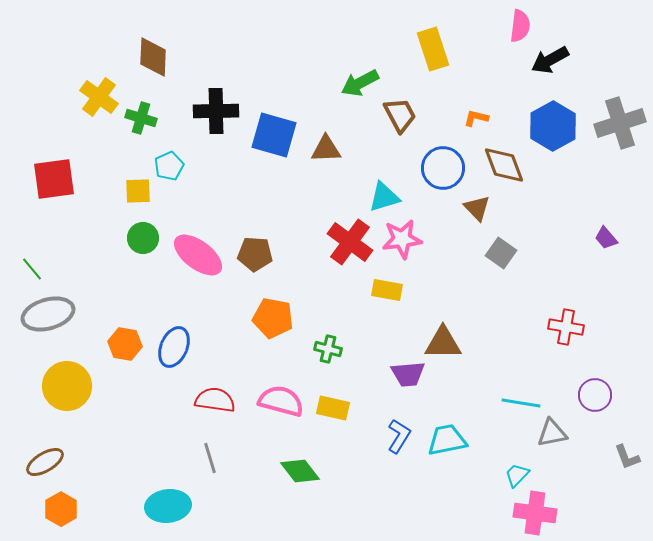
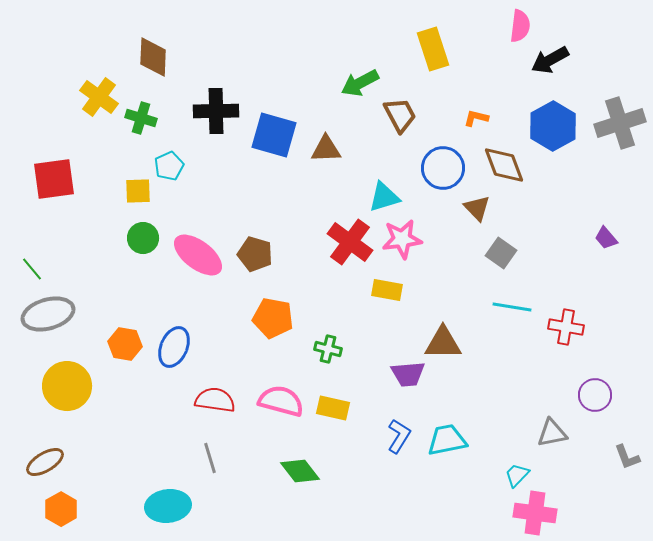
brown pentagon at (255, 254): rotated 12 degrees clockwise
cyan line at (521, 403): moved 9 px left, 96 px up
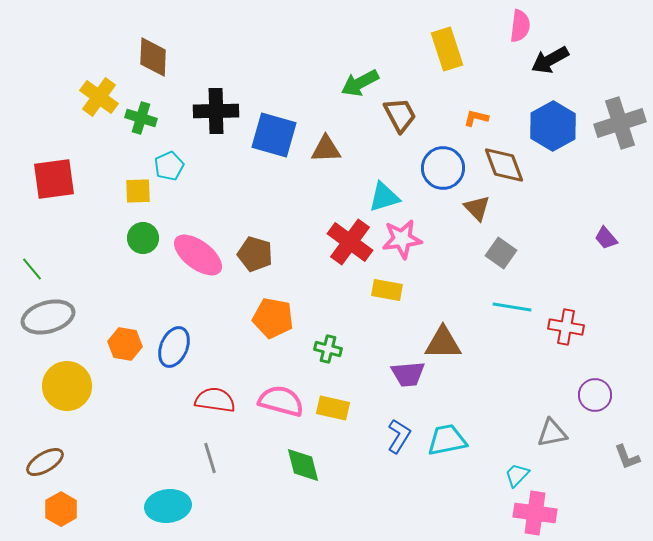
yellow rectangle at (433, 49): moved 14 px right
gray ellipse at (48, 314): moved 3 px down
green diamond at (300, 471): moved 3 px right, 6 px up; rotated 24 degrees clockwise
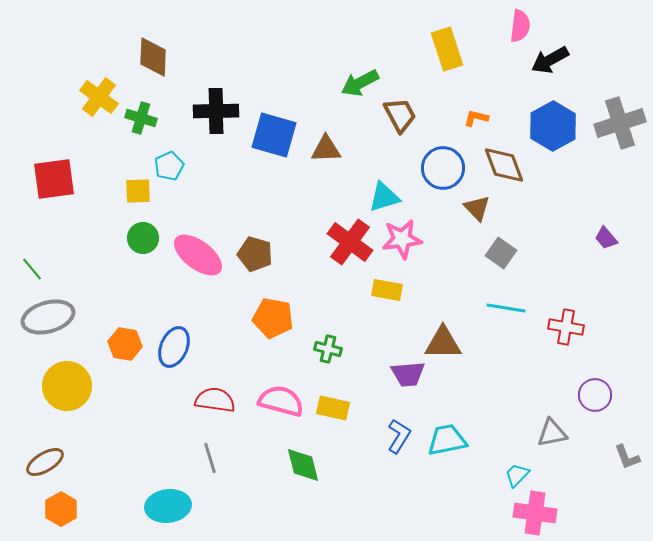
cyan line at (512, 307): moved 6 px left, 1 px down
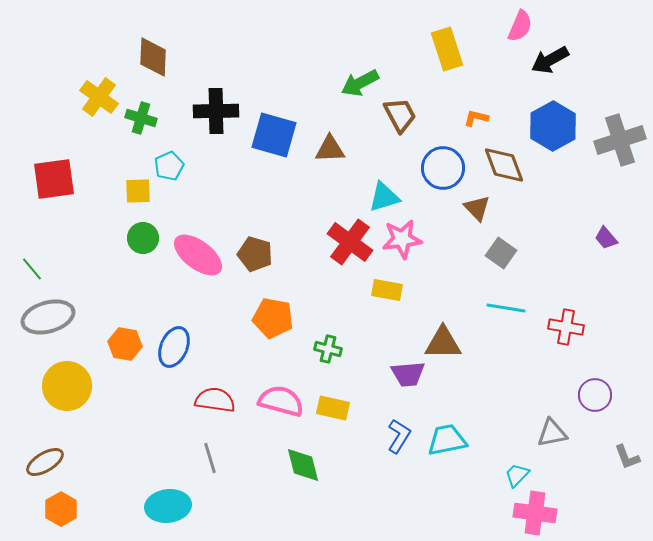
pink semicircle at (520, 26): rotated 16 degrees clockwise
gray cross at (620, 123): moved 17 px down
brown triangle at (326, 149): moved 4 px right
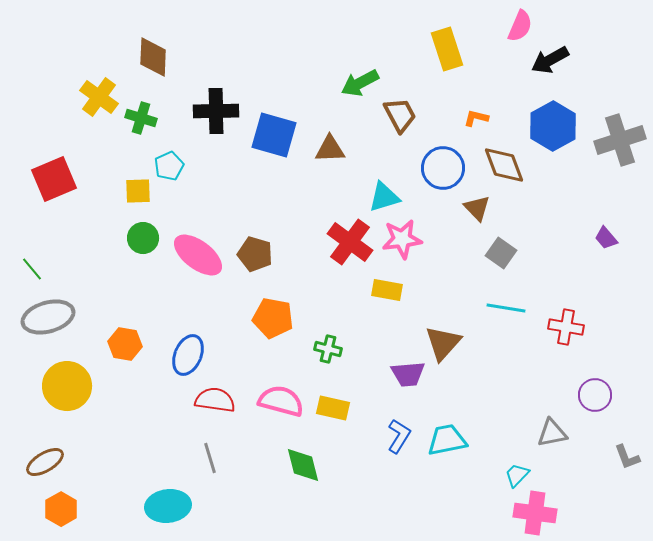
red square at (54, 179): rotated 15 degrees counterclockwise
brown triangle at (443, 343): rotated 48 degrees counterclockwise
blue ellipse at (174, 347): moved 14 px right, 8 px down
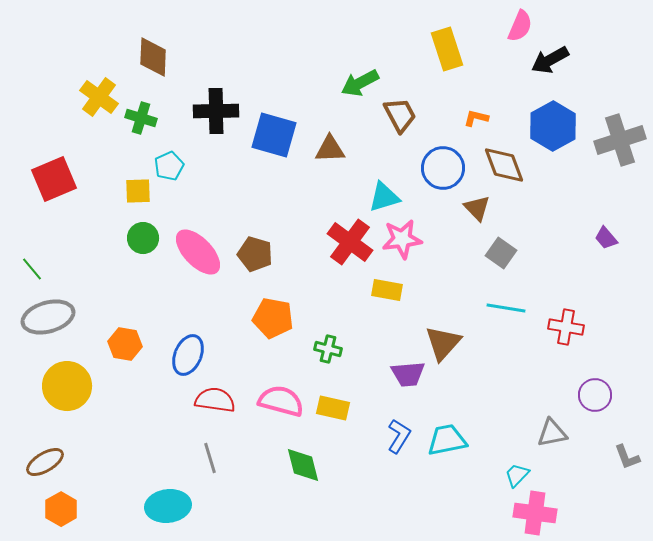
pink ellipse at (198, 255): moved 3 px up; rotated 9 degrees clockwise
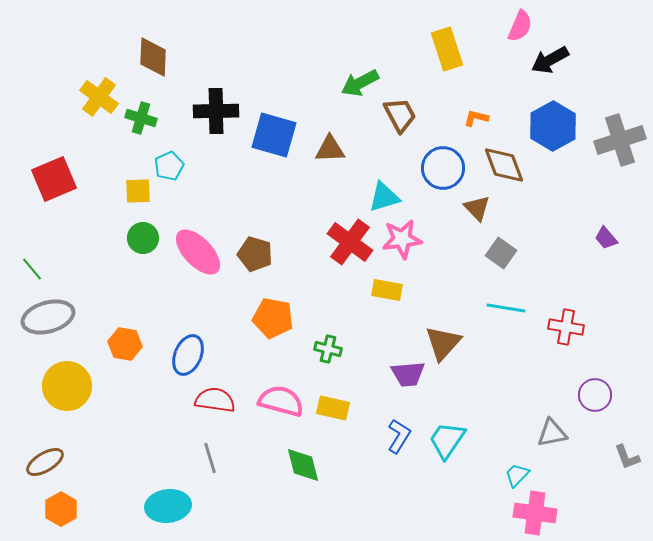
cyan trapezoid at (447, 440): rotated 45 degrees counterclockwise
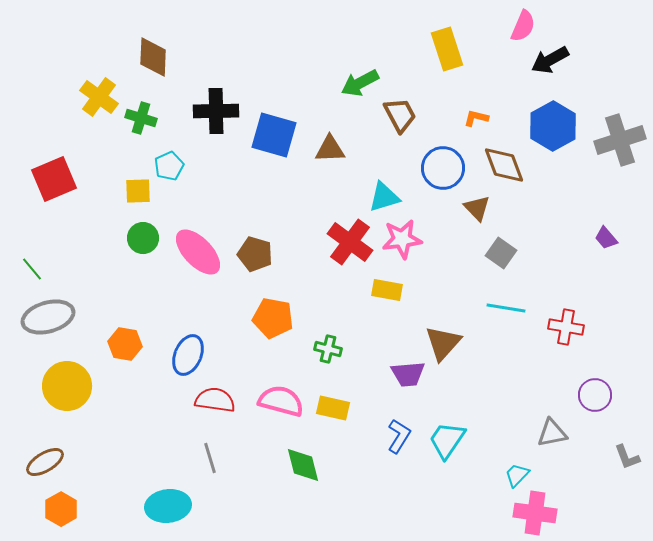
pink semicircle at (520, 26): moved 3 px right
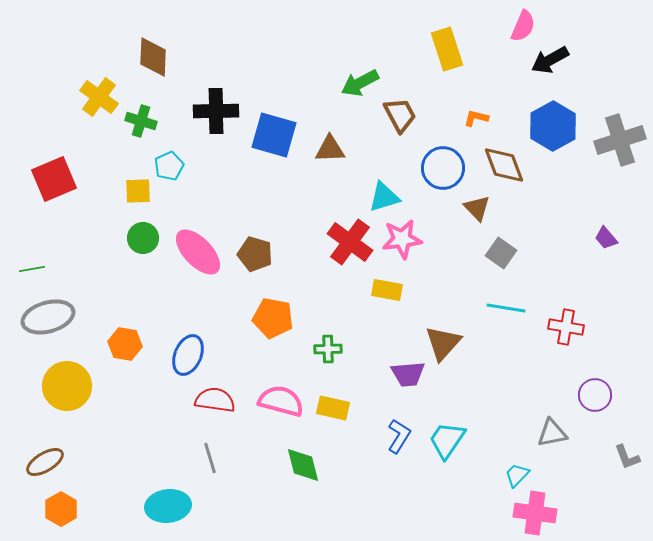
green cross at (141, 118): moved 3 px down
green line at (32, 269): rotated 60 degrees counterclockwise
green cross at (328, 349): rotated 16 degrees counterclockwise
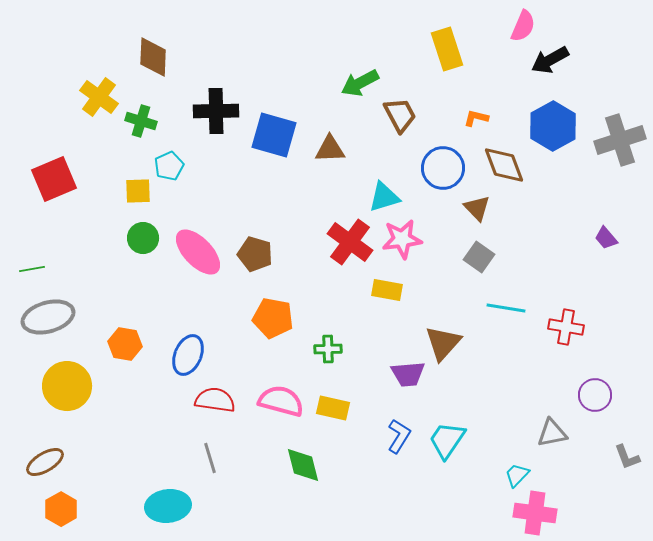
gray square at (501, 253): moved 22 px left, 4 px down
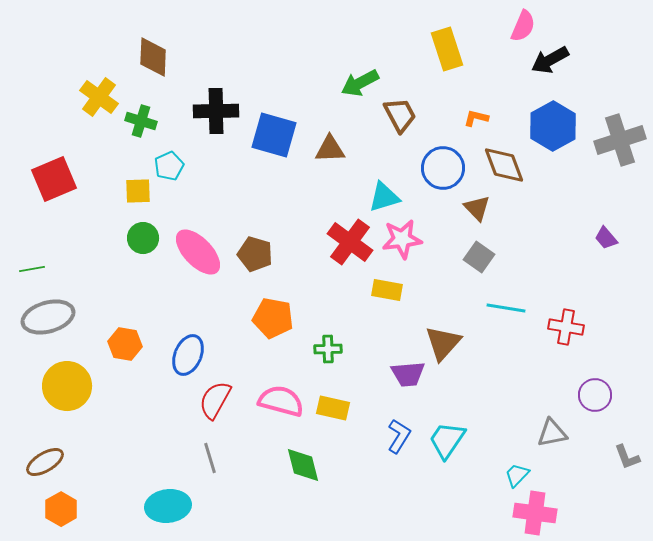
red semicircle at (215, 400): rotated 69 degrees counterclockwise
